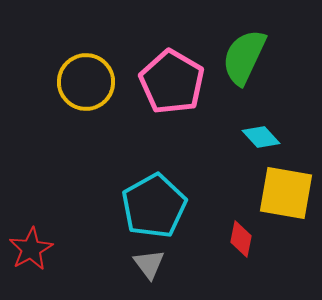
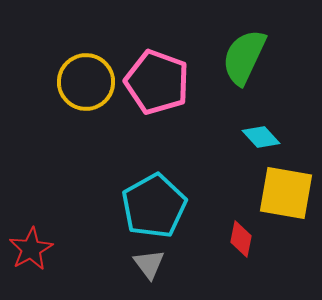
pink pentagon: moved 15 px left; rotated 10 degrees counterclockwise
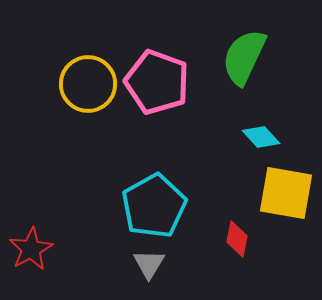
yellow circle: moved 2 px right, 2 px down
red diamond: moved 4 px left
gray triangle: rotated 8 degrees clockwise
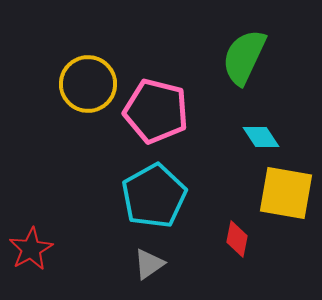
pink pentagon: moved 1 px left, 29 px down; rotated 6 degrees counterclockwise
cyan diamond: rotated 9 degrees clockwise
cyan pentagon: moved 10 px up
gray triangle: rotated 24 degrees clockwise
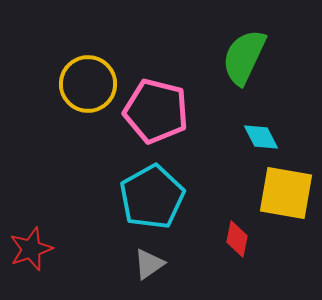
cyan diamond: rotated 6 degrees clockwise
cyan pentagon: moved 2 px left, 1 px down
red star: rotated 9 degrees clockwise
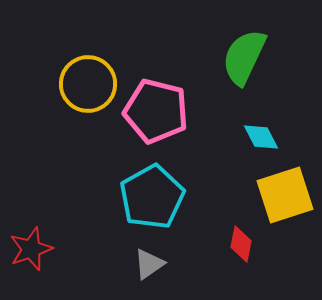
yellow square: moved 1 px left, 2 px down; rotated 28 degrees counterclockwise
red diamond: moved 4 px right, 5 px down
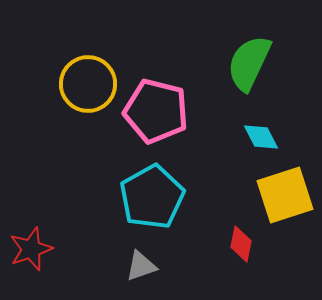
green semicircle: moved 5 px right, 6 px down
gray triangle: moved 8 px left, 2 px down; rotated 16 degrees clockwise
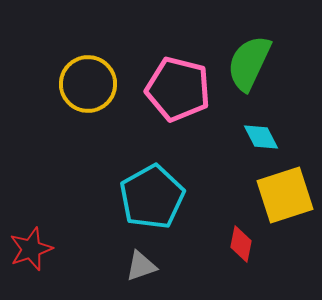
pink pentagon: moved 22 px right, 22 px up
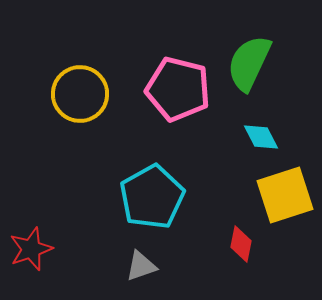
yellow circle: moved 8 px left, 10 px down
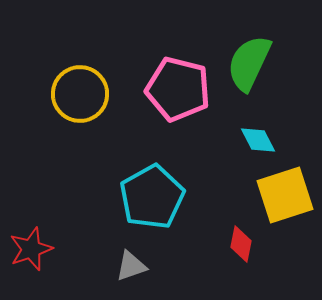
cyan diamond: moved 3 px left, 3 px down
gray triangle: moved 10 px left
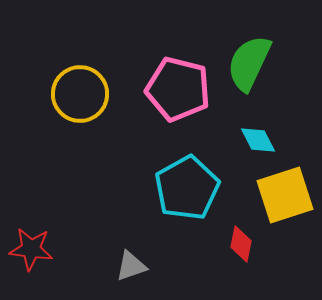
cyan pentagon: moved 35 px right, 9 px up
red star: rotated 27 degrees clockwise
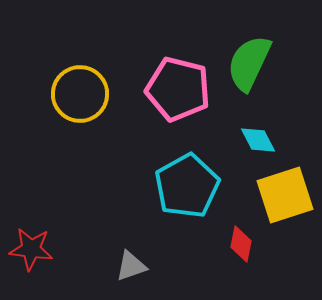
cyan pentagon: moved 2 px up
